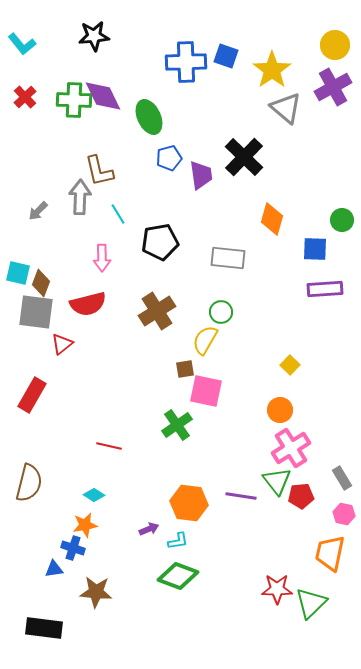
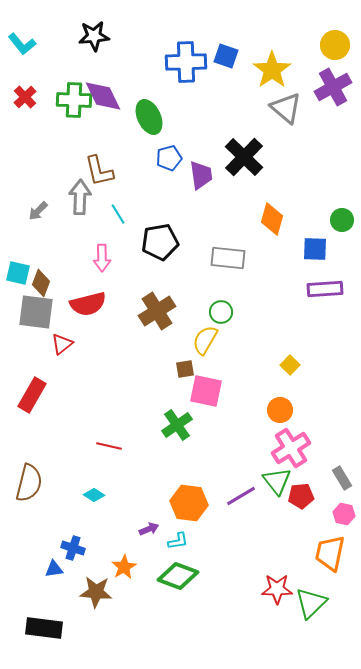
purple line at (241, 496): rotated 40 degrees counterclockwise
orange star at (85, 525): moved 39 px right, 42 px down; rotated 20 degrees counterclockwise
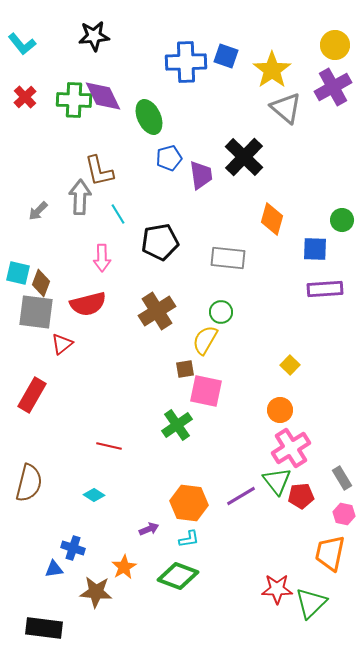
cyan L-shape at (178, 541): moved 11 px right, 2 px up
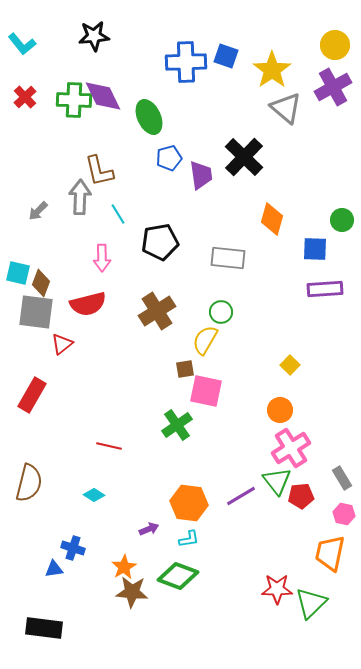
brown star at (96, 592): moved 36 px right
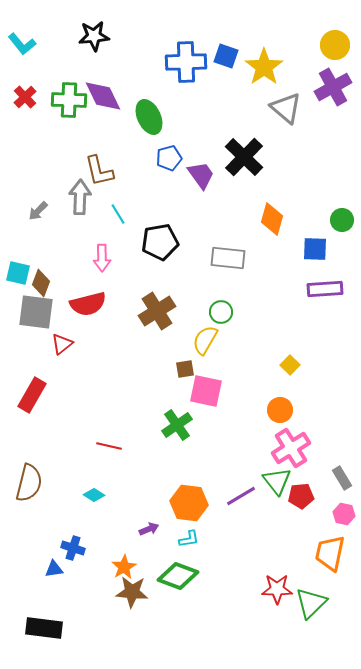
yellow star at (272, 70): moved 8 px left, 3 px up
green cross at (74, 100): moved 5 px left
purple trapezoid at (201, 175): rotated 28 degrees counterclockwise
